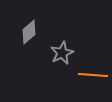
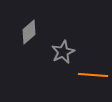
gray star: moved 1 px right, 1 px up
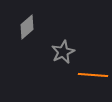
gray diamond: moved 2 px left, 5 px up
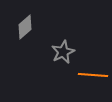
gray diamond: moved 2 px left
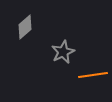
orange line: rotated 12 degrees counterclockwise
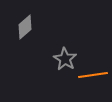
gray star: moved 2 px right, 7 px down; rotated 15 degrees counterclockwise
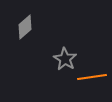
orange line: moved 1 px left, 2 px down
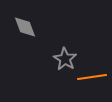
gray diamond: rotated 70 degrees counterclockwise
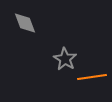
gray diamond: moved 4 px up
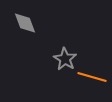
orange line: rotated 24 degrees clockwise
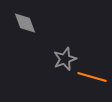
gray star: rotated 20 degrees clockwise
